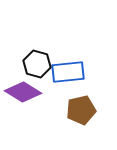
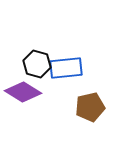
blue rectangle: moved 2 px left, 4 px up
brown pentagon: moved 9 px right, 3 px up
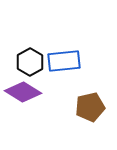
black hexagon: moved 7 px left, 2 px up; rotated 16 degrees clockwise
blue rectangle: moved 2 px left, 7 px up
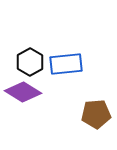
blue rectangle: moved 2 px right, 3 px down
brown pentagon: moved 6 px right, 7 px down; rotated 8 degrees clockwise
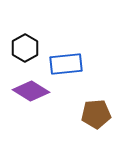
black hexagon: moved 5 px left, 14 px up
purple diamond: moved 8 px right, 1 px up
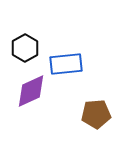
purple diamond: rotated 57 degrees counterclockwise
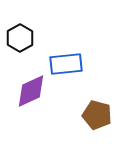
black hexagon: moved 5 px left, 10 px up
brown pentagon: moved 1 px right, 1 px down; rotated 20 degrees clockwise
